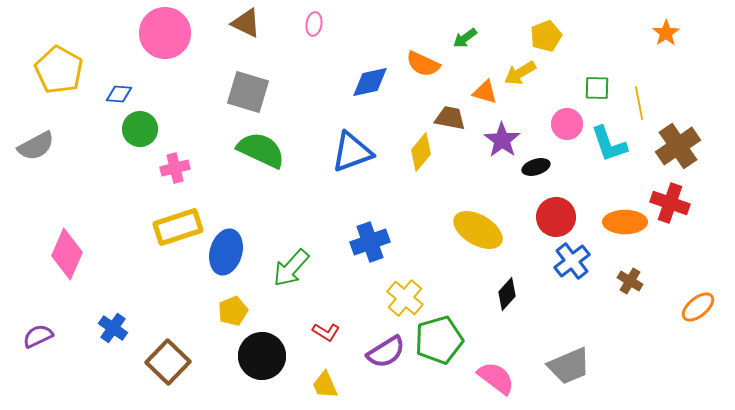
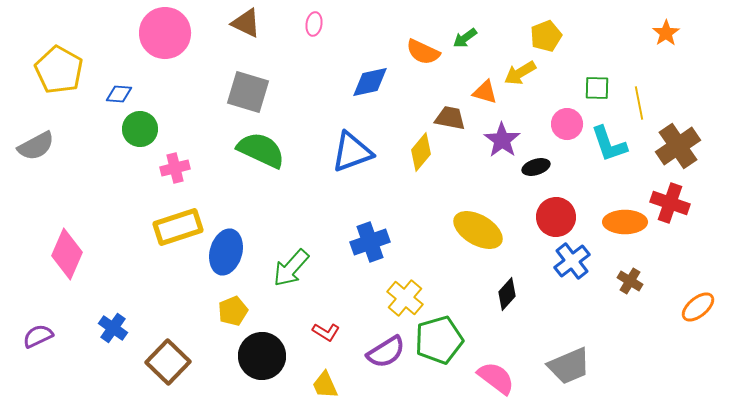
orange semicircle at (423, 64): moved 12 px up
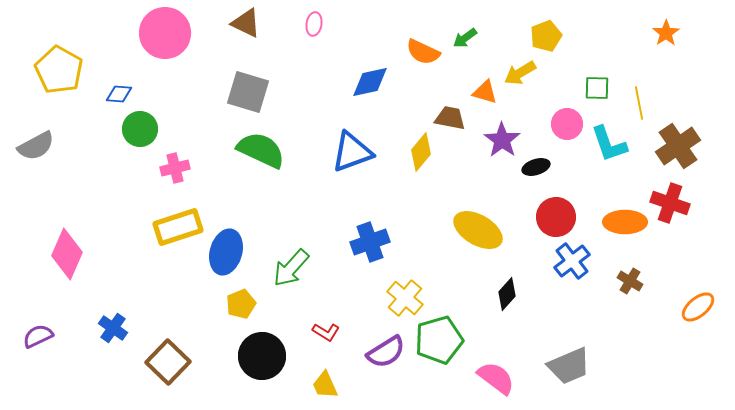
yellow pentagon at (233, 311): moved 8 px right, 7 px up
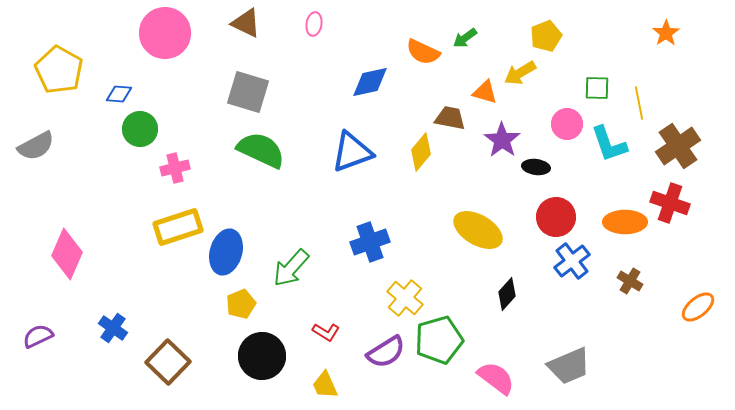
black ellipse at (536, 167): rotated 24 degrees clockwise
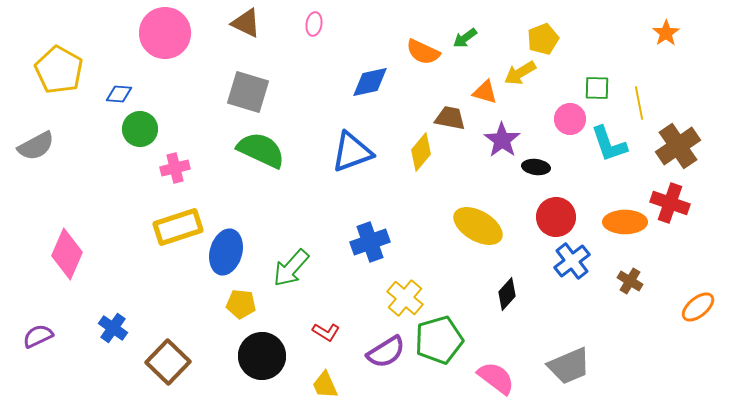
yellow pentagon at (546, 36): moved 3 px left, 3 px down
pink circle at (567, 124): moved 3 px right, 5 px up
yellow ellipse at (478, 230): moved 4 px up
yellow pentagon at (241, 304): rotated 28 degrees clockwise
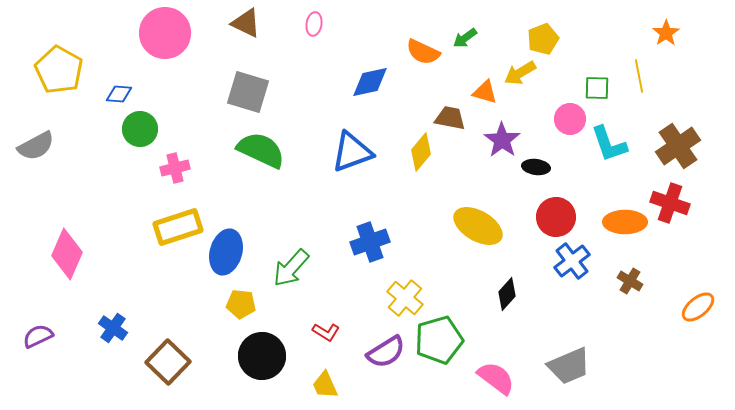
yellow line at (639, 103): moved 27 px up
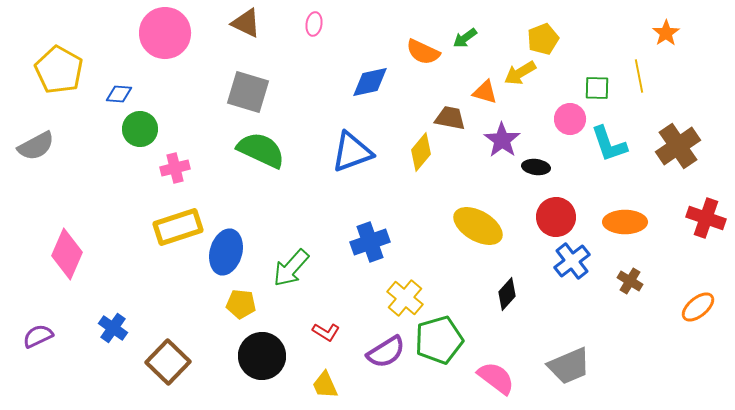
red cross at (670, 203): moved 36 px right, 15 px down
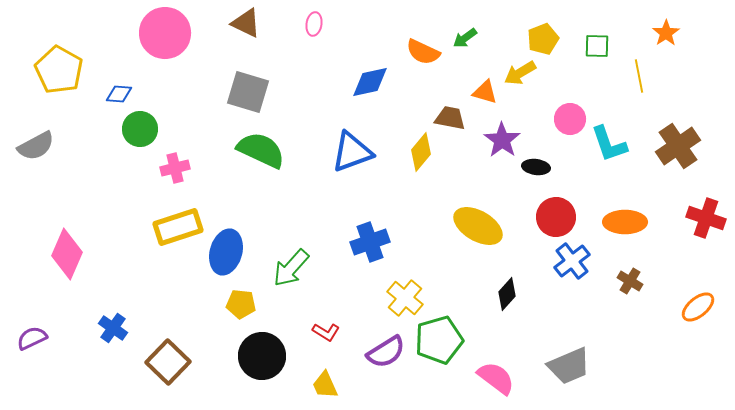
green square at (597, 88): moved 42 px up
purple semicircle at (38, 336): moved 6 px left, 2 px down
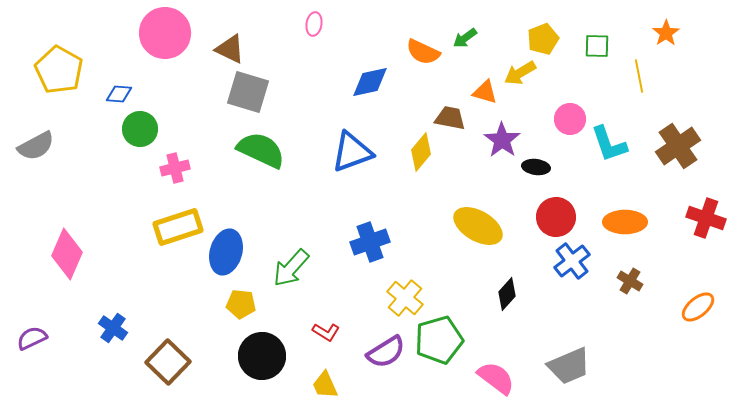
brown triangle at (246, 23): moved 16 px left, 26 px down
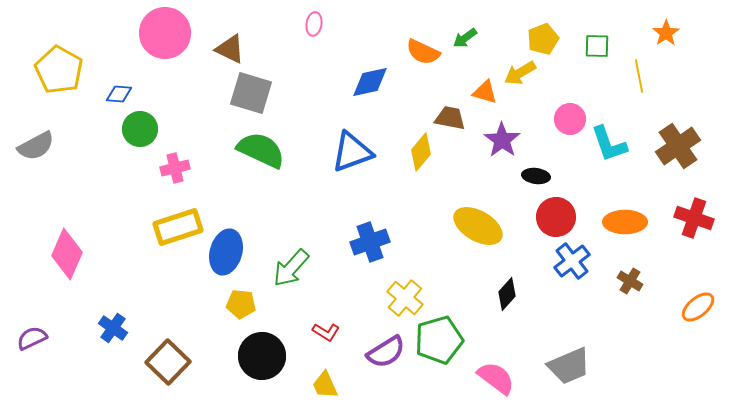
gray square at (248, 92): moved 3 px right, 1 px down
black ellipse at (536, 167): moved 9 px down
red cross at (706, 218): moved 12 px left
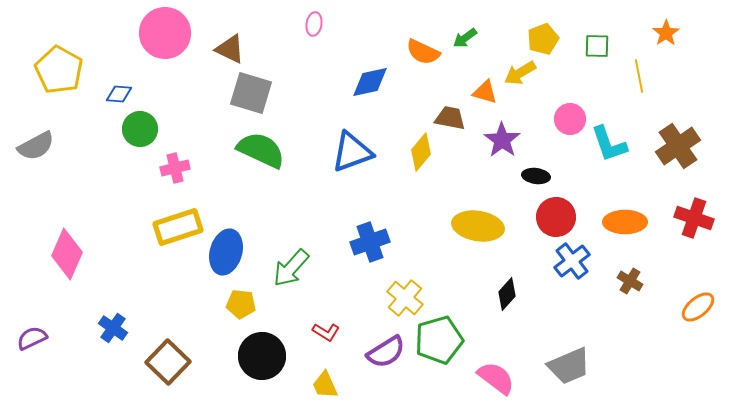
yellow ellipse at (478, 226): rotated 21 degrees counterclockwise
